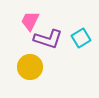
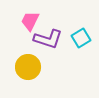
yellow circle: moved 2 px left
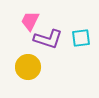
cyan square: rotated 24 degrees clockwise
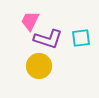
yellow circle: moved 11 px right, 1 px up
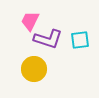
cyan square: moved 1 px left, 2 px down
yellow circle: moved 5 px left, 3 px down
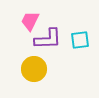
purple L-shape: rotated 20 degrees counterclockwise
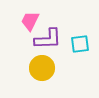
cyan square: moved 4 px down
yellow circle: moved 8 px right, 1 px up
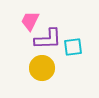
cyan square: moved 7 px left, 3 px down
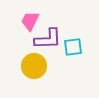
yellow circle: moved 8 px left, 2 px up
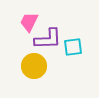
pink trapezoid: moved 1 px left, 1 px down
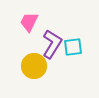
purple L-shape: moved 4 px right, 5 px down; rotated 56 degrees counterclockwise
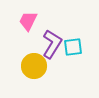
pink trapezoid: moved 1 px left, 1 px up
